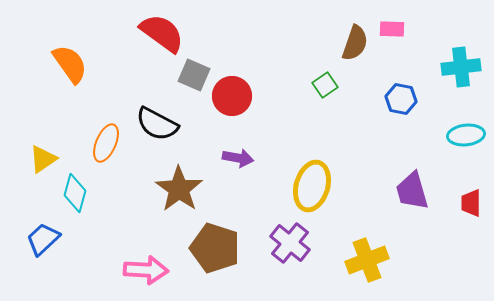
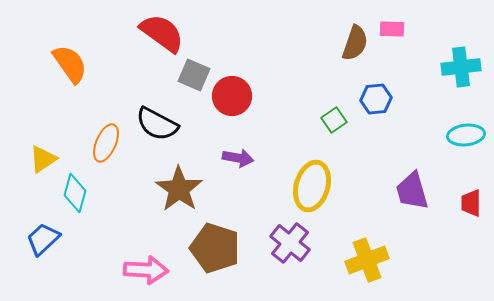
green square: moved 9 px right, 35 px down
blue hexagon: moved 25 px left; rotated 16 degrees counterclockwise
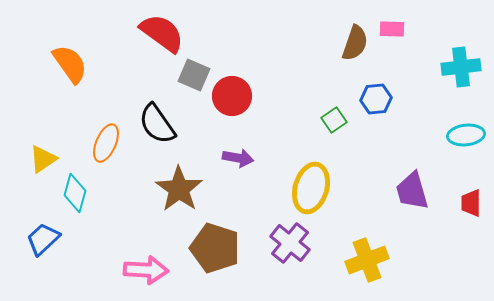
black semicircle: rotated 27 degrees clockwise
yellow ellipse: moved 1 px left, 2 px down
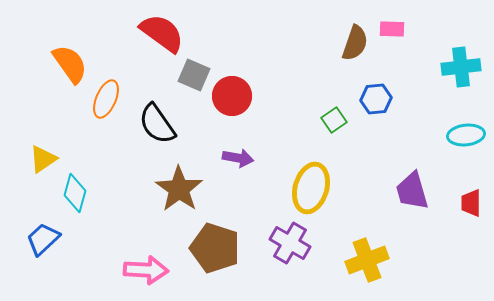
orange ellipse: moved 44 px up
purple cross: rotated 9 degrees counterclockwise
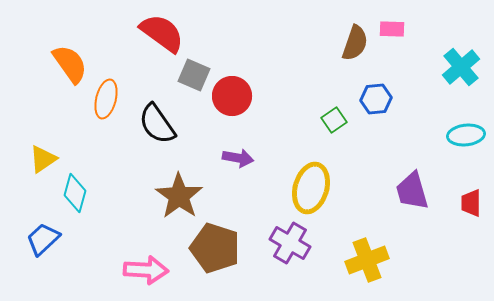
cyan cross: rotated 33 degrees counterclockwise
orange ellipse: rotated 9 degrees counterclockwise
brown star: moved 7 px down
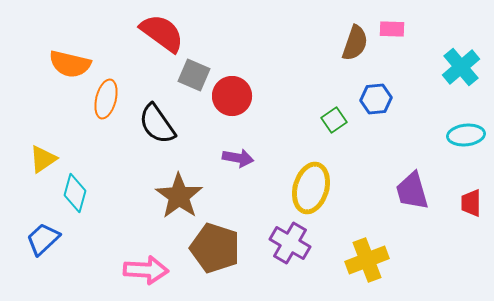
orange semicircle: rotated 138 degrees clockwise
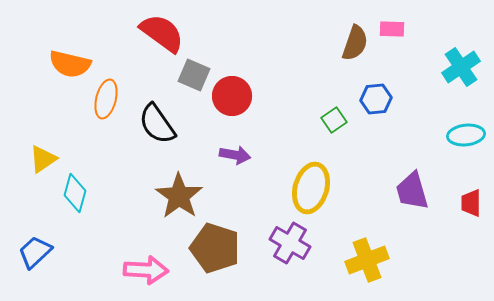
cyan cross: rotated 6 degrees clockwise
purple arrow: moved 3 px left, 3 px up
blue trapezoid: moved 8 px left, 13 px down
